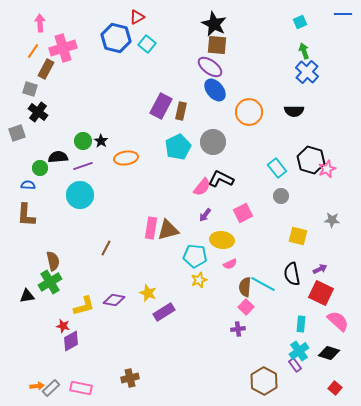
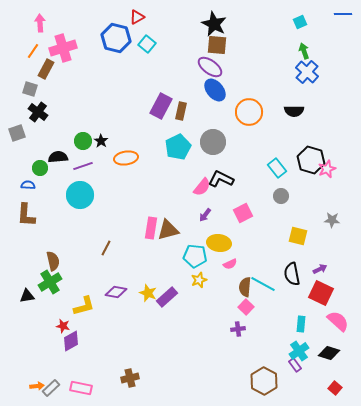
yellow ellipse at (222, 240): moved 3 px left, 3 px down
purple diamond at (114, 300): moved 2 px right, 8 px up
purple rectangle at (164, 312): moved 3 px right, 15 px up; rotated 10 degrees counterclockwise
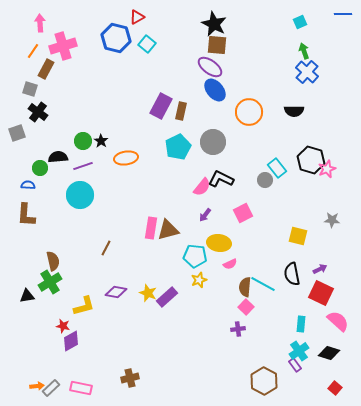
pink cross at (63, 48): moved 2 px up
gray circle at (281, 196): moved 16 px left, 16 px up
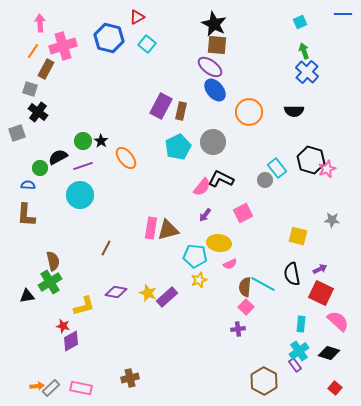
blue hexagon at (116, 38): moved 7 px left
black semicircle at (58, 157): rotated 24 degrees counterclockwise
orange ellipse at (126, 158): rotated 60 degrees clockwise
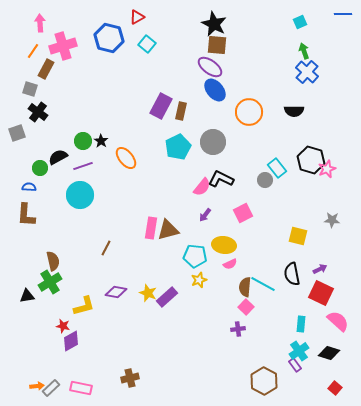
blue semicircle at (28, 185): moved 1 px right, 2 px down
yellow ellipse at (219, 243): moved 5 px right, 2 px down
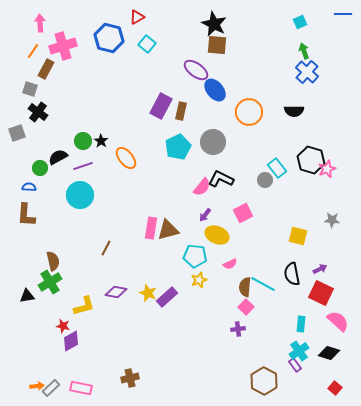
purple ellipse at (210, 67): moved 14 px left, 3 px down
yellow ellipse at (224, 245): moved 7 px left, 10 px up; rotated 15 degrees clockwise
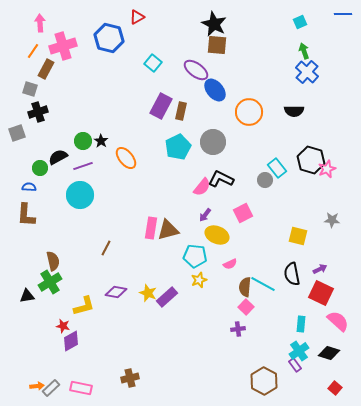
cyan square at (147, 44): moved 6 px right, 19 px down
black cross at (38, 112): rotated 36 degrees clockwise
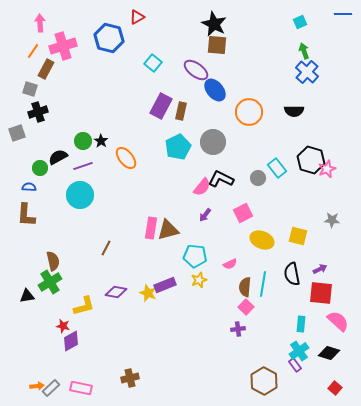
gray circle at (265, 180): moved 7 px left, 2 px up
yellow ellipse at (217, 235): moved 45 px right, 5 px down
cyan line at (263, 284): rotated 70 degrees clockwise
red square at (321, 293): rotated 20 degrees counterclockwise
purple rectangle at (167, 297): moved 2 px left, 12 px up; rotated 20 degrees clockwise
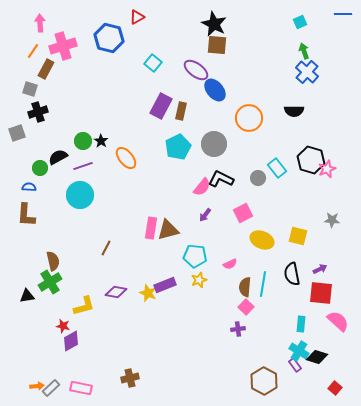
orange circle at (249, 112): moved 6 px down
gray circle at (213, 142): moved 1 px right, 2 px down
cyan cross at (299, 351): rotated 24 degrees counterclockwise
black diamond at (329, 353): moved 12 px left, 4 px down
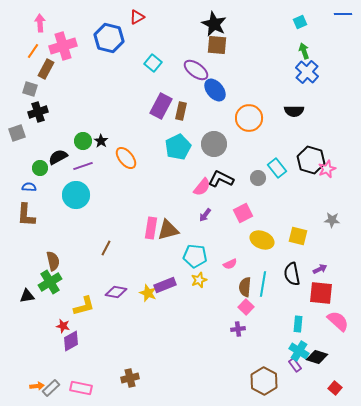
cyan circle at (80, 195): moved 4 px left
cyan rectangle at (301, 324): moved 3 px left
